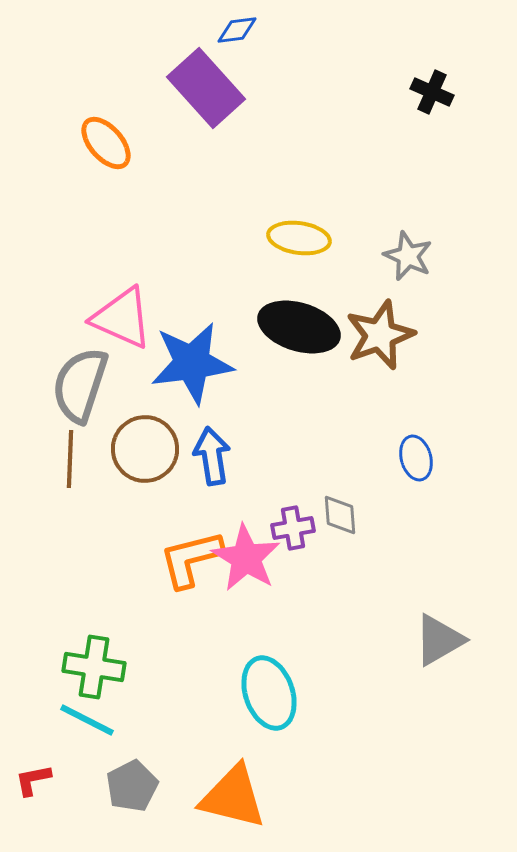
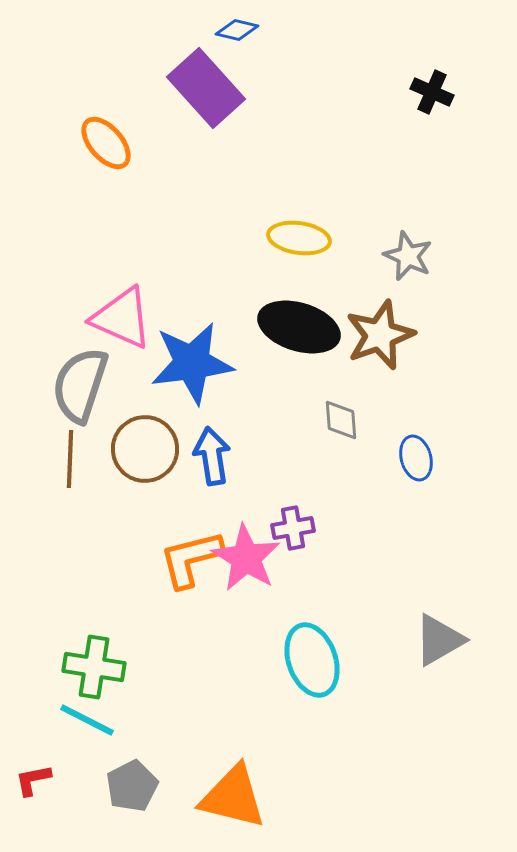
blue diamond: rotated 21 degrees clockwise
gray diamond: moved 1 px right, 95 px up
cyan ellipse: moved 43 px right, 33 px up
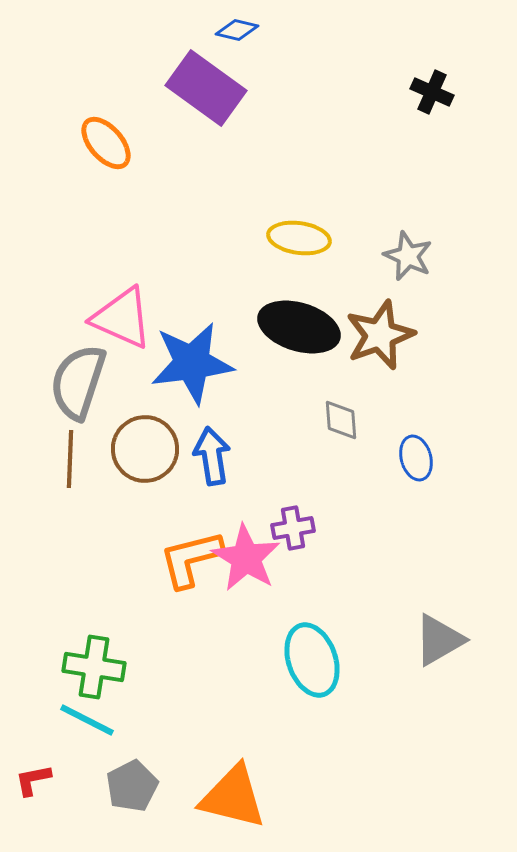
purple rectangle: rotated 12 degrees counterclockwise
gray semicircle: moved 2 px left, 3 px up
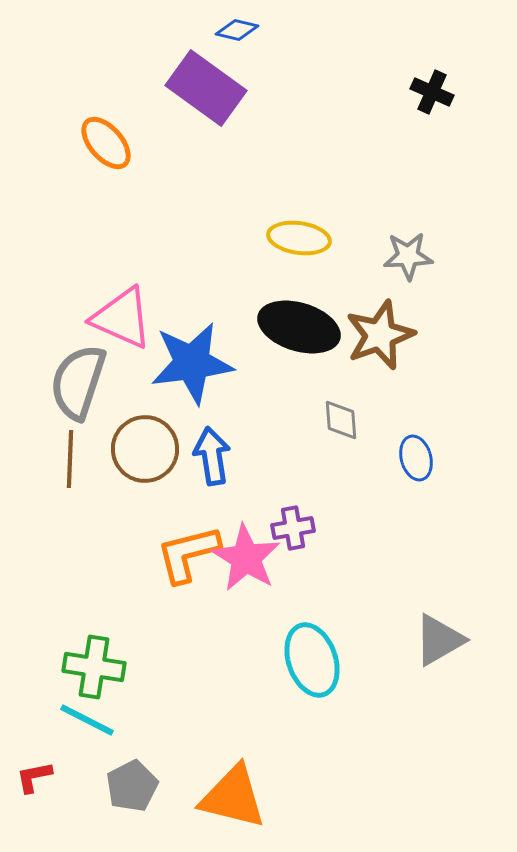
gray star: rotated 27 degrees counterclockwise
orange L-shape: moved 3 px left, 5 px up
red L-shape: moved 1 px right, 3 px up
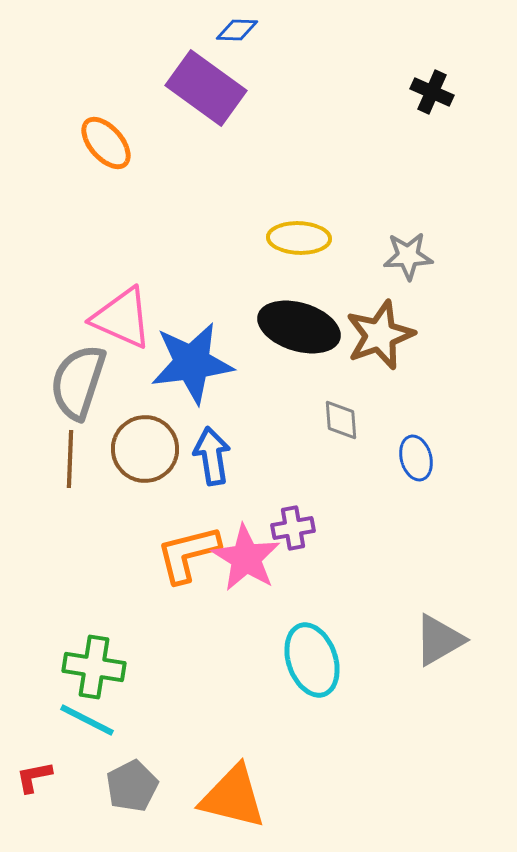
blue diamond: rotated 12 degrees counterclockwise
yellow ellipse: rotated 6 degrees counterclockwise
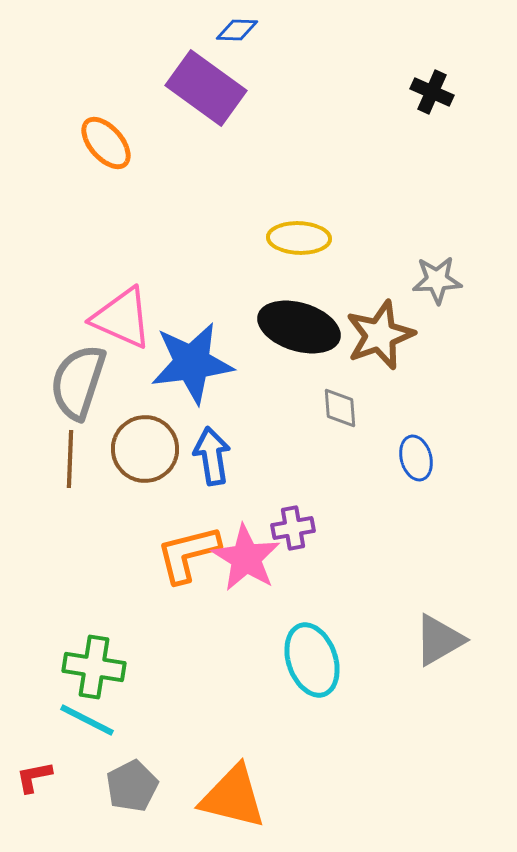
gray star: moved 29 px right, 24 px down
gray diamond: moved 1 px left, 12 px up
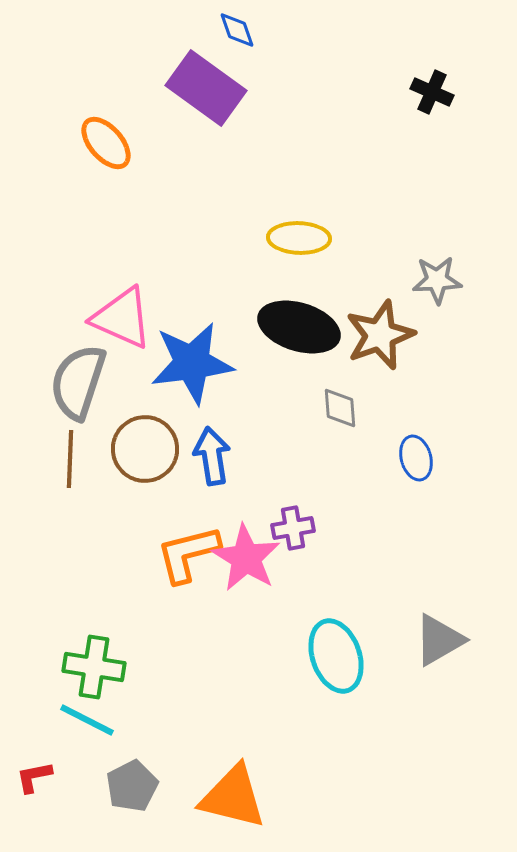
blue diamond: rotated 69 degrees clockwise
cyan ellipse: moved 24 px right, 4 px up
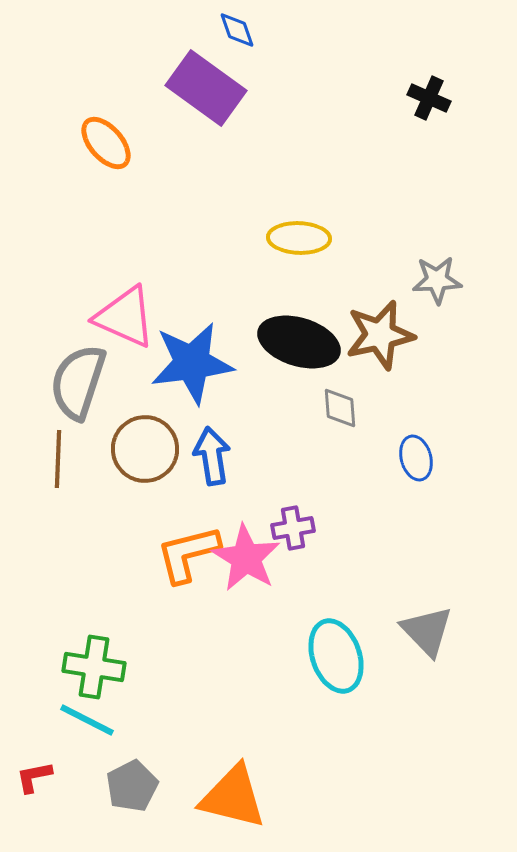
black cross: moved 3 px left, 6 px down
pink triangle: moved 3 px right, 1 px up
black ellipse: moved 15 px down
brown star: rotated 8 degrees clockwise
brown line: moved 12 px left
gray triangle: moved 12 px left, 9 px up; rotated 44 degrees counterclockwise
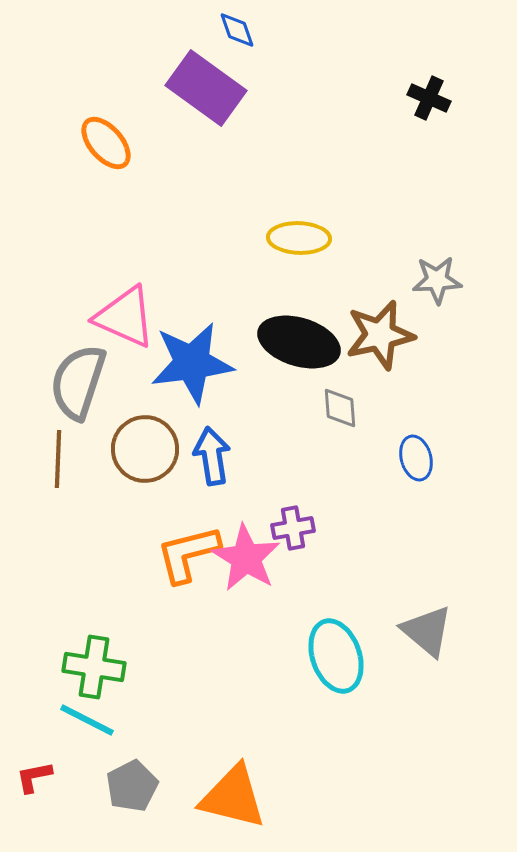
gray triangle: rotated 6 degrees counterclockwise
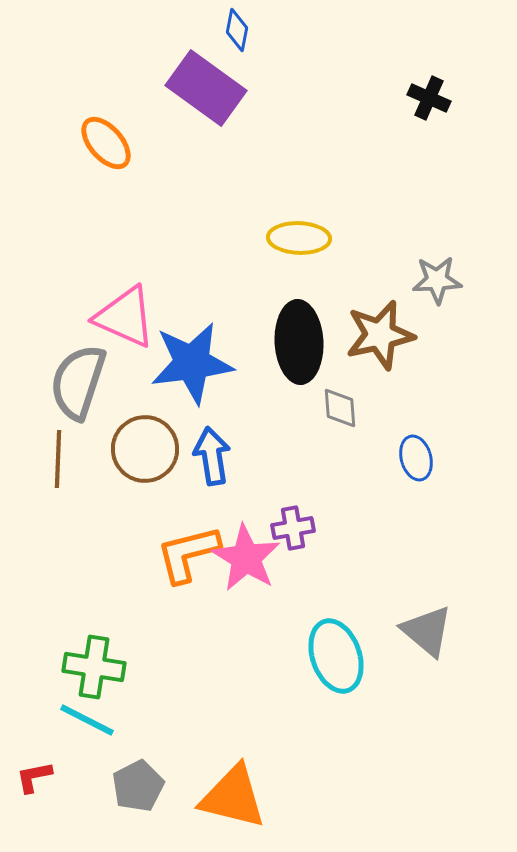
blue diamond: rotated 30 degrees clockwise
black ellipse: rotated 70 degrees clockwise
gray pentagon: moved 6 px right
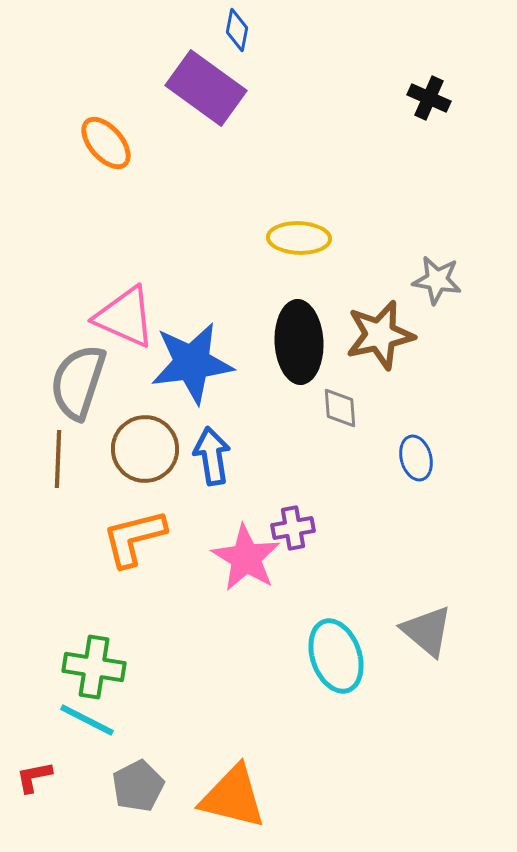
gray star: rotated 12 degrees clockwise
orange L-shape: moved 54 px left, 16 px up
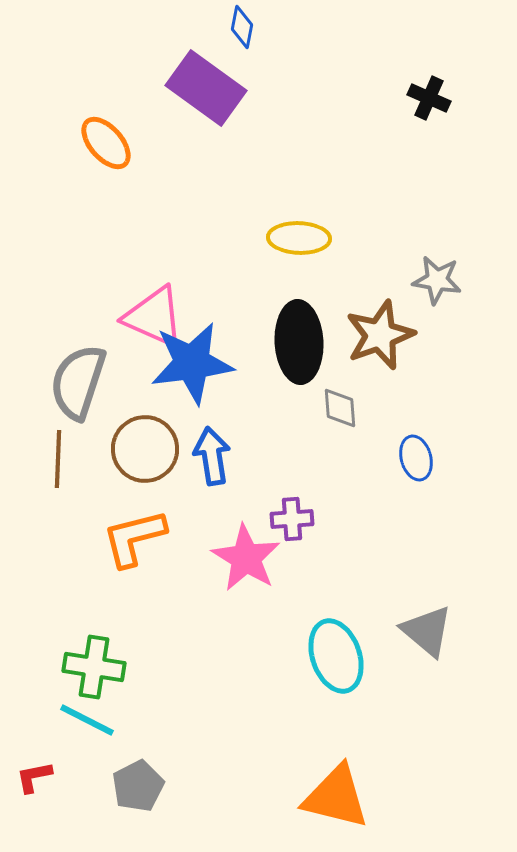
blue diamond: moved 5 px right, 3 px up
pink triangle: moved 29 px right
brown star: rotated 8 degrees counterclockwise
purple cross: moved 1 px left, 9 px up; rotated 6 degrees clockwise
orange triangle: moved 103 px right
